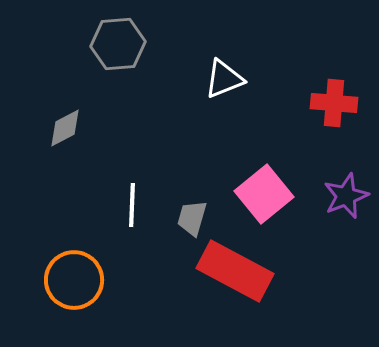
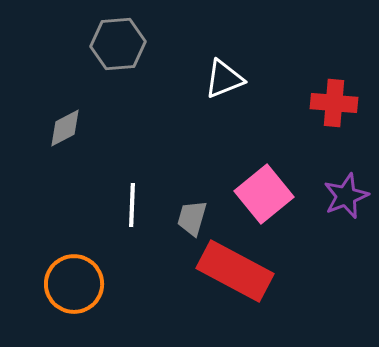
orange circle: moved 4 px down
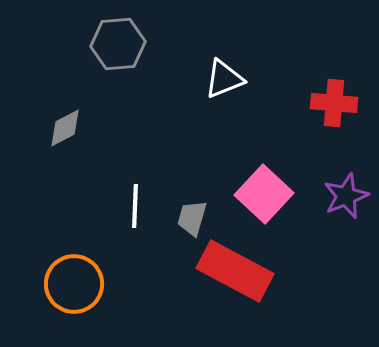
pink square: rotated 8 degrees counterclockwise
white line: moved 3 px right, 1 px down
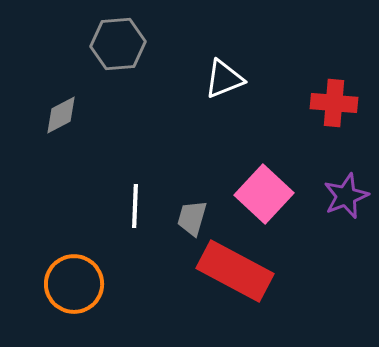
gray diamond: moved 4 px left, 13 px up
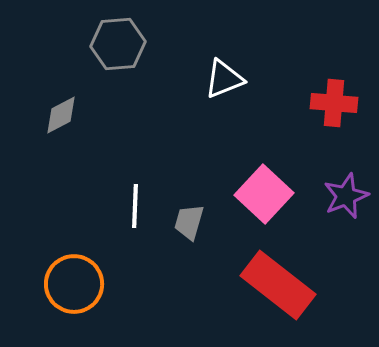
gray trapezoid: moved 3 px left, 4 px down
red rectangle: moved 43 px right, 14 px down; rotated 10 degrees clockwise
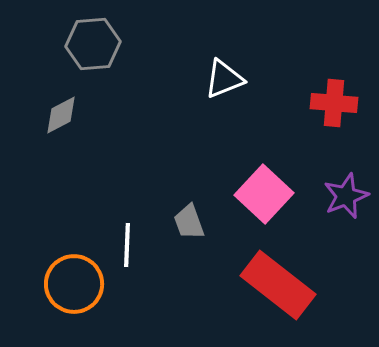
gray hexagon: moved 25 px left
white line: moved 8 px left, 39 px down
gray trapezoid: rotated 36 degrees counterclockwise
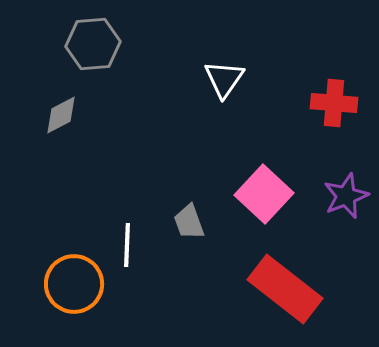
white triangle: rotated 33 degrees counterclockwise
red rectangle: moved 7 px right, 4 px down
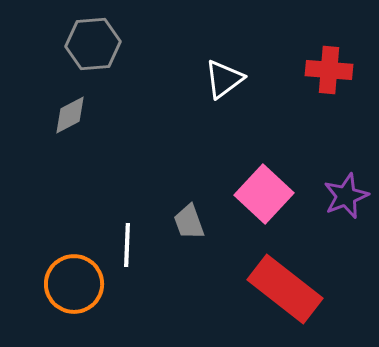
white triangle: rotated 18 degrees clockwise
red cross: moved 5 px left, 33 px up
gray diamond: moved 9 px right
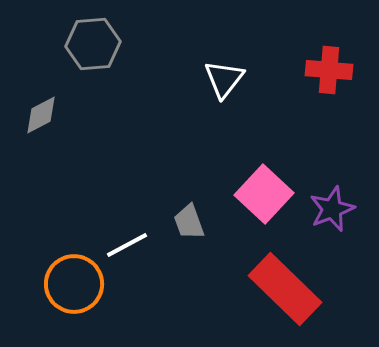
white triangle: rotated 15 degrees counterclockwise
gray diamond: moved 29 px left
purple star: moved 14 px left, 13 px down
white line: rotated 60 degrees clockwise
red rectangle: rotated 6 degrees clockwise
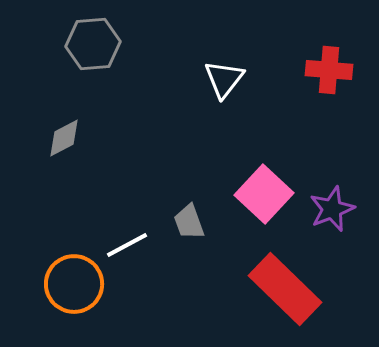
gray diamond: moved 23 px right, 23 px down
